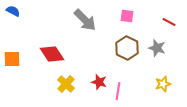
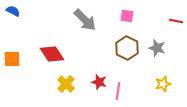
red line: moved 7 px right, 1 px up; rotated 16 degrees counterclockwise
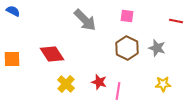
yellow star: rotated 14 degrees clockwise
